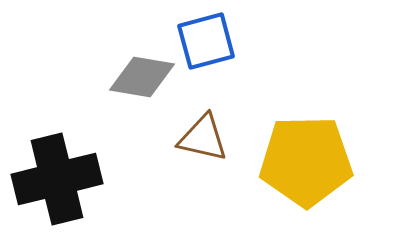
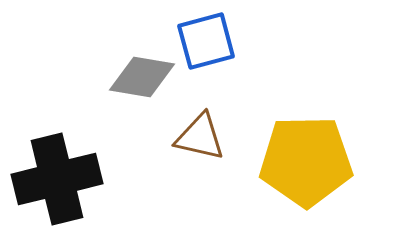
brown triangle: moved 3 px left, 1 px up
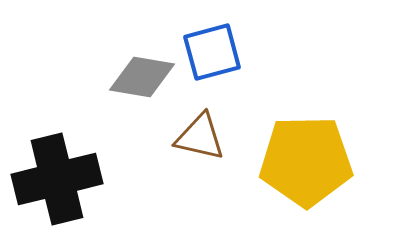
blue square: moved 6 px right, 11 px down
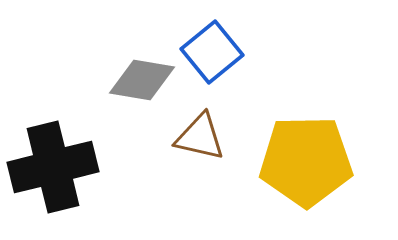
blue square: rotated 24 degrees counterclockwise
gray diamond: moved 3 px down
black cross: moved 4 px left, 12 px up
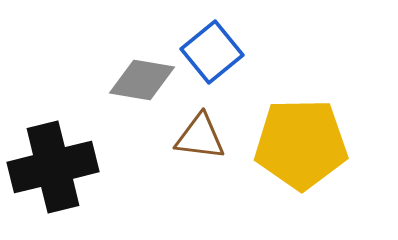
brown triangle: rotated 6 degrees counterclockwise
yellow pentagon: moved 5 px left, 17 px up
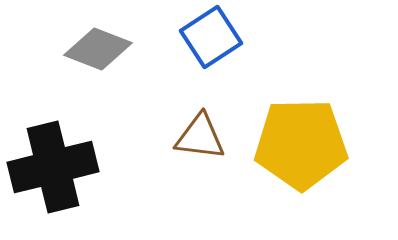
blue square: moved 1 px left, 15 px up; rotated 6 degrees clockwise
gray diamond: moved 44 px left, 31 px up; rotated 12 degrees clockwise
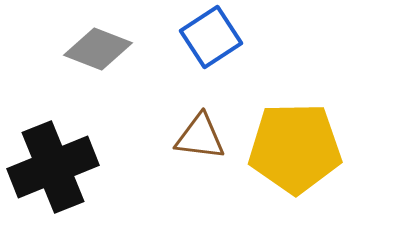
yellow pentagon: moved 6 px left, 4 px down
black cross: rotated 8 degrees counterclockwise
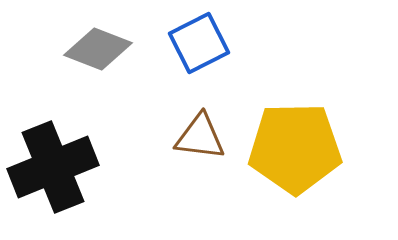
blue square: moved 12 px left, 6 px down; rotated 6 degrees clockwise
